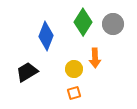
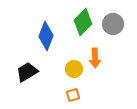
green diamond: rotated 12 degrees clockwise
orange square: moved 1 px left, 2 px down
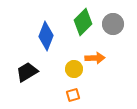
orange arrow: rotated 90 degrees counterclockwise
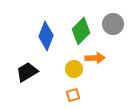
green diamond: moved 2 px left, 9 px down
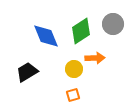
green diamond: rotated 12 degrees clockwise
blue diamond: rotated 44 degrees counterclockwise
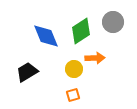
gray circle: moved 2 px up
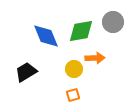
green diamond: rotated 24 degrees clockwise
black trapezoid: moved 1 px left
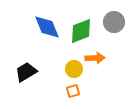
gray circle: moved 1 px right
green diamond: rotated 12 degrees counterclockwise
blue diamond: moved 1 px right, 9 px up
orange square: moved 4 px up
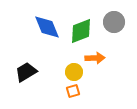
yellow circle: moved 3 px down
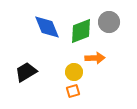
gray circle: moved 5 px left
